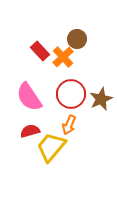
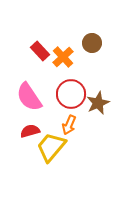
brown circle: moved 15 px right, 4 px down
brown star: moved 3 px left, 4 px down
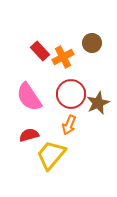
orange cross: rotated 15 degrees clockwise
red semicircle: moved 1 px left, 4 px down
yellow trapezoid: moved 8 px down
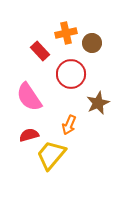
orange cross: moved 3 px right, 24 px up; rotated 15 degrees clockwise
red circle: moved 20 px up
